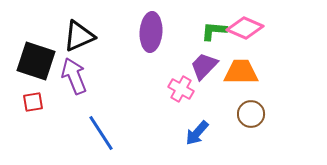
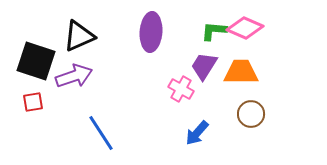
purple trapezoid: rotated 12 degrees counterclockwise
purple arrow: rotated 93 degrees clockwise
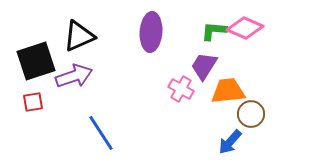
black square: rotated 36 degrees counterclockwise
orange trapezoid: moved 13 px left, 19 px down; rotated 6 degrees counterclockwise
blue arrow: moved 33 px right, 9 px down
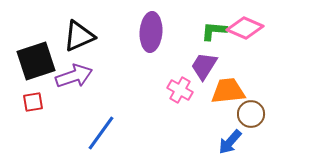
pink cross: moved 1 px left, 1 px down
blue line: rotated 69 degrees clockwise
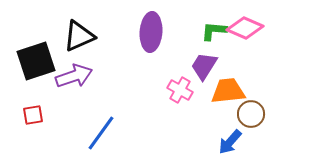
red square: moved 13 px down
